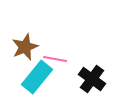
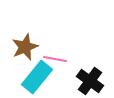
black cross: moved 2 px left, 2 px down
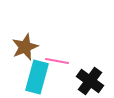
pink line: moved 2 px right, 2 px down
cyan rectangle: rotated 24 degrees counterclockwise
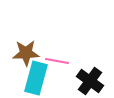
brown star: moved 1 px right, 6 px down; rotated 20 degrees clockwise
cyan rectangle: moved 1 px left, 1 px down
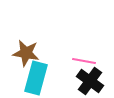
brown star: rotated 12 degrees clockwise
pink line: moved 27 px right
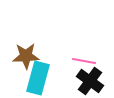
brown star: moved 3 px down; rotated 12 degrees counterclockwise
cyan rectangle: moved 2 px right
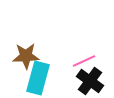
pink line: rotated 35 degrees counterclockwise
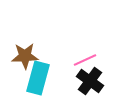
brown star: moved 1 px left
pink line: moved 1 px right, 1 px up
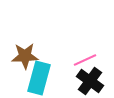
cyan rectangle: moved 1 px right
